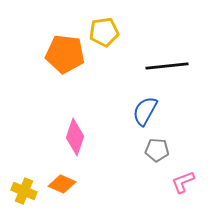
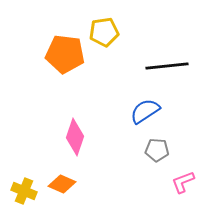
blue semicircle: rotated 28 degrees clockwise
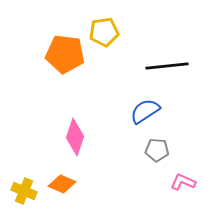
pink L-shape: rotated 45 degrees clockwise
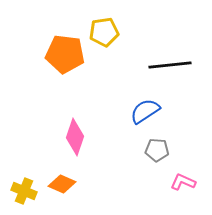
black line: moved 3 px right, 1 px up
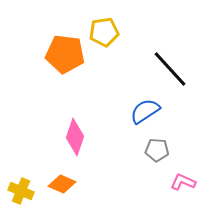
black line: moved 4 px down; rotated 54 degrees clockwise
yellow cross: moved 3 px left
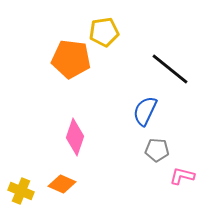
orange pentagon: moved 6 px right, 5 px down
black line: rotated 9 degrees counterclockwise
blue semicircle: rotated 32 degrees counterclockwise
pink L-shape: moved 1 px left, 6 px up; rotated 10 degrees counterclockwise
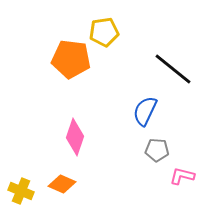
black line: moved 3 px right
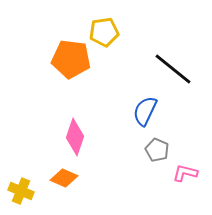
gray pentagon: rotated 20 degrees clockwise
pink L-shape: moved 3 px right, 3 px up
orange diamond: moved 2 px right, 6 px up
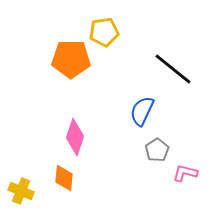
orange pentagon: rotated 6 degrees counterclockwise
blue semicircle: moved 3 px left
gray pentagon: rotated 15 degrees clockwise
orange diamond: rotated 72 degrees clockwise
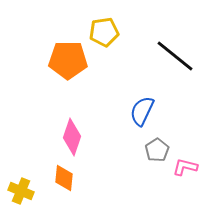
orange pentagon: moved 3 px left, 1 px down
black line: moved 2 px right, 13 px up
pink diamond: moved 3 px left
pink L-shape: moved 6 px up
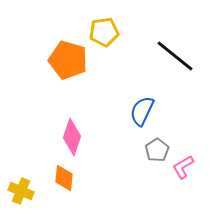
orange pentagon: rotated 15 degrees clockwise
pink L-shape: moved 2 px left; rotated 45 degrees counterclockwise
